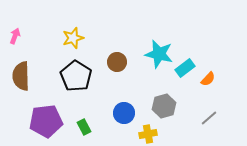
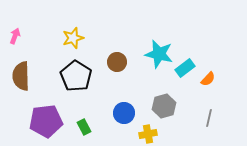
gray line: rotated 36 degrees counterclockwise
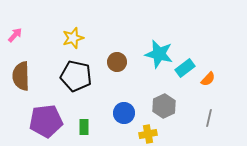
pink arrow: moved 1 px up; rotated 21 degrees clockwise
black pentagon: rotated 20 degrees counterclockwise
gray hexagon: rotated 10 degrees counterclockwise
green rectangle: rotated 28 degrees clockwise
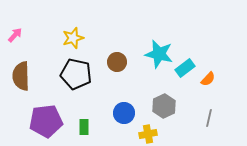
black pentagon: moved 2 px up
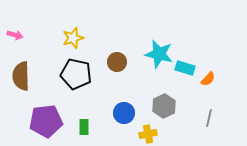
pink arrow: rotated 63 degrees clockwise
cyan rectangle: rotated 54 degrees clockwise
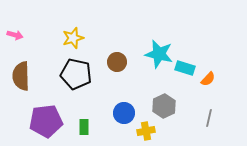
yellow cross: moved 2 px left, 3 px up
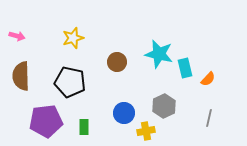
pink arrow: moved 2 px right, 1 px down
cyan rectangle: rotated 60 degrees clockwise
black pentagon: moved 6 px left, 8 px down
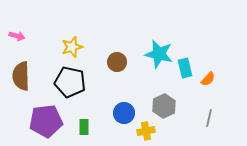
yellow star: moved 1 px left, 9 px down
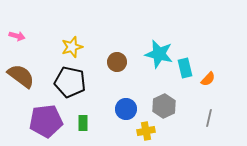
brown semicircle: rotated 128 degrees clockwise
blue circle: moved 2 px right, 4 px up
green rectangle: moved 1 px left, 4 px up
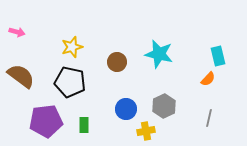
pink arrow: moved 4 px up
cyan rectangle: moved 33 px right, 12 px up
green rectangle: moved 1 px right, 2 px down
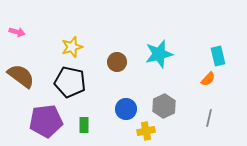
cyan star: rotated 28 degrees counterclockwise
